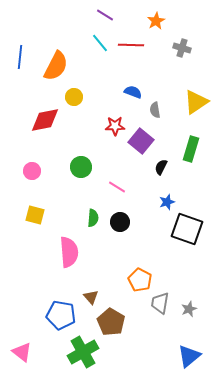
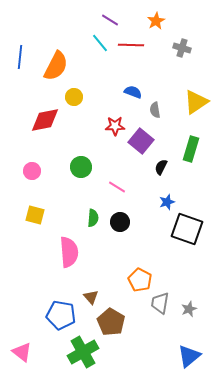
purple line: moved 5 px right, 5 px down
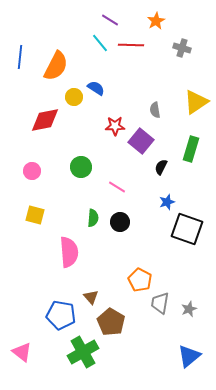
blue semicircle: moved 37 px left, 4 px up; rotated 12 degrees clockwise
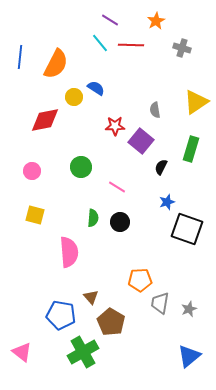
orange semicircle: moved 2 px up
orange pentagon: rotated 30 degrees counterclockwise
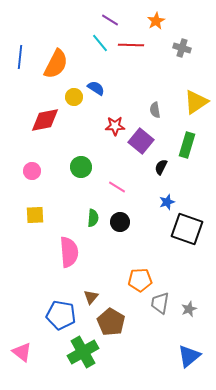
green rectangle: moved 4 px left, 4 px up
yellow square: rotated 18 degrees counterclockwise
brown triangle: rotated 21 degrees clockwise
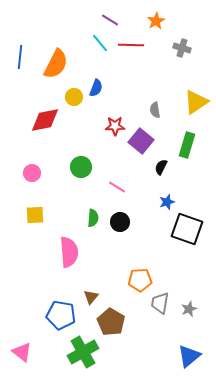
blue semicircle: rotated 78 degrees clockwise
pink circle: moved 2 px down
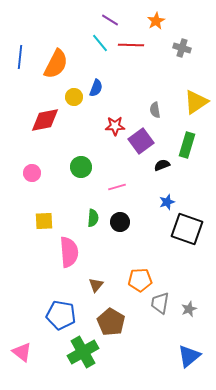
purple square: rotated 15 degrees clockwise
black semicircle: moved 1 px right, 2 px up; rotated 42 degrees clockwise
pink line: rotated 48 degrees counterclockwise
yellow square: moved 9 px right, 6 px down
brown triangle: moved 5 px right, 12 px up
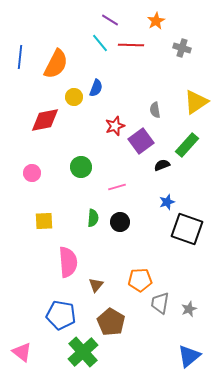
red star: rotated 18 degrees counterclockwise
green rectangle: rotated 25 degrees clockwise
pink semicircle: moved 1 px left, 10 px down
green cross: rotated 12 degrees counterclockwise
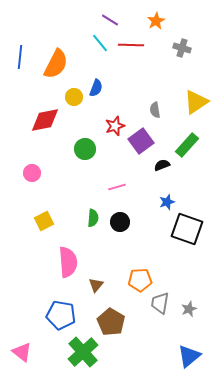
green circle: moved 4 px right, 18 px up
yellow square: rotated 24 degrees counterclockwise
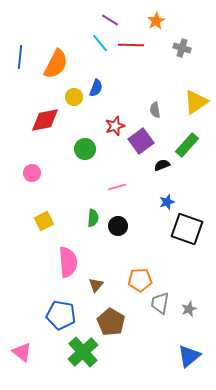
black circle: moved 2 px left, 4 px down
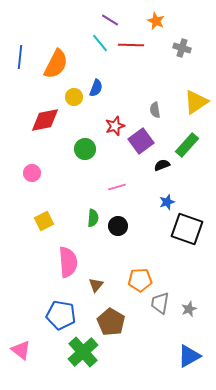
orange star: rotated 18 degrees counterclockwise
pink triangle: moved 1 px left, 2 px up
blue triangle: rotated 10 degrees clockwise
